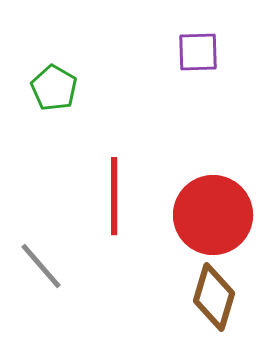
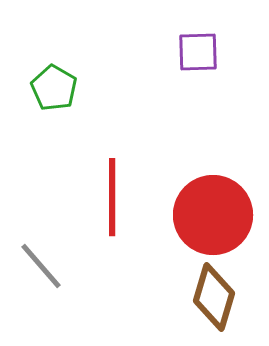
red line: moved 2 px left, 1 px down
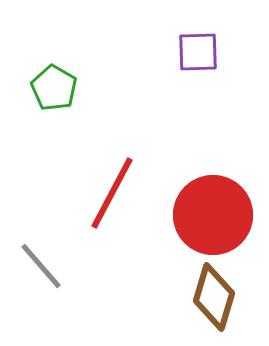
red line: moved 4 px up; rotated 28 degrees clockwise
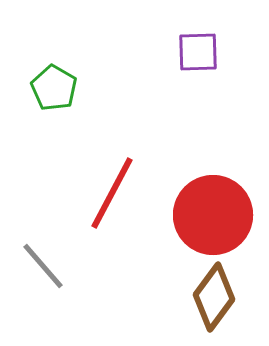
gray line: moved 2 px right
brown diamond: rotated 20 degrees clockwise
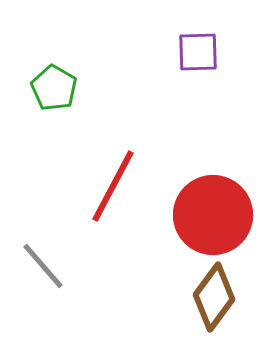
red line: moved 1 px right, 7 px up
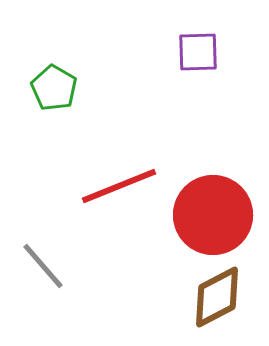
red line: moved 6 px right; rotated 40 degrees clockwise
brown diamond: moved 3 px right; rotated 26 degrees clockwise
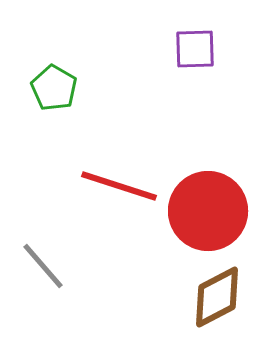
purple square: moved 3 px left, 3 px up
red line: rotated 40 degrees clockwise
red circle: moved 5 px left, 4 px up
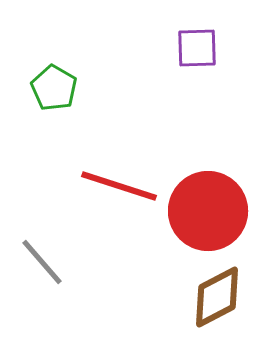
purple square: moved 2 px right, 1 px up
gray line: moved 1 px left, 4 px up
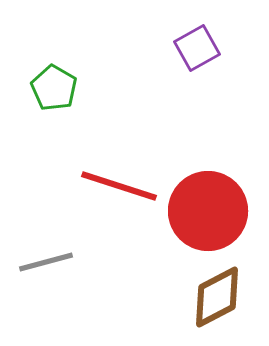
purple square: rotated 27 degrees counterclockwise
gray line: moved 4 px right; rotated 64 degrees counterclockwise
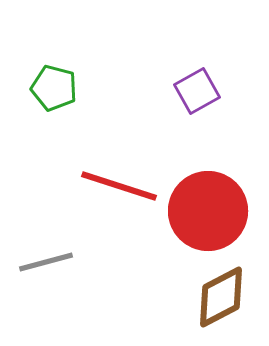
purple square: moved 43 px down
green pentagon: rotated 15 degrees counterclockwise
brown diamond: moved 4 px right
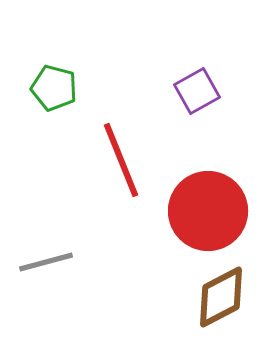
red line: moved 2 px right, 26 px up; rotated 50 degrees clockwise
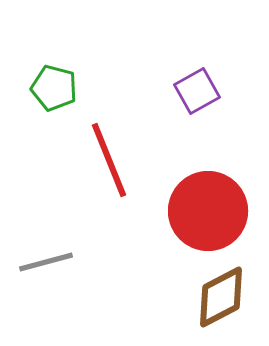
red line: moved 12 px left
